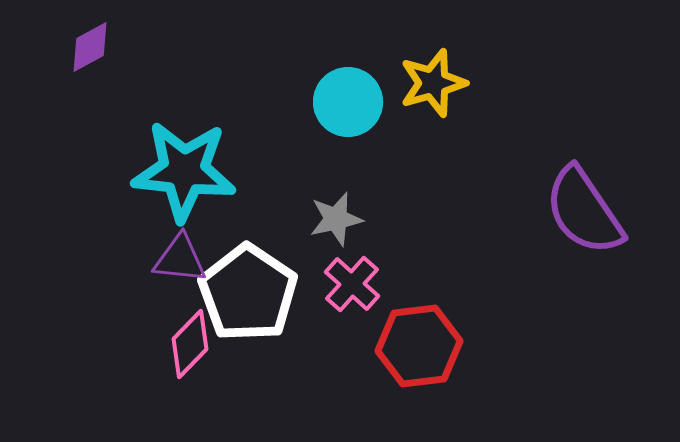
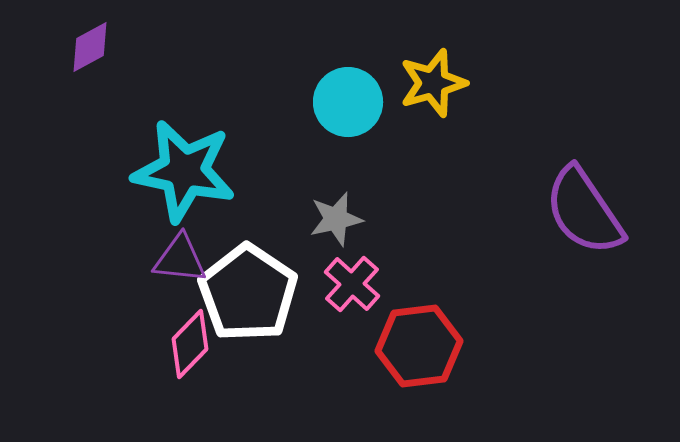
cyan star: rotated 6 degrees clockwise
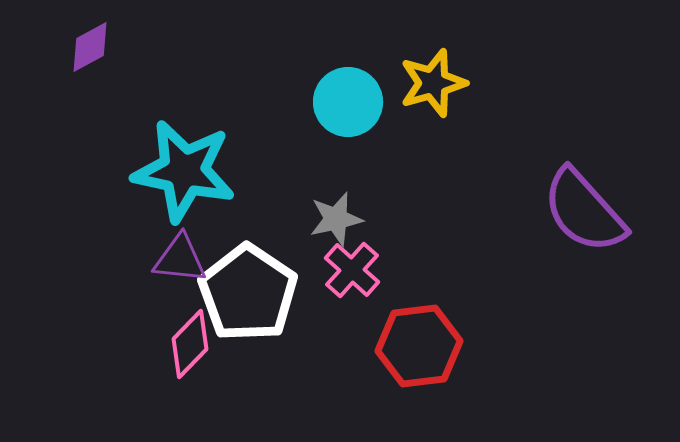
purple semicircle: rotated 8 degrees counterclockwise
pink cross: moved 14 px up
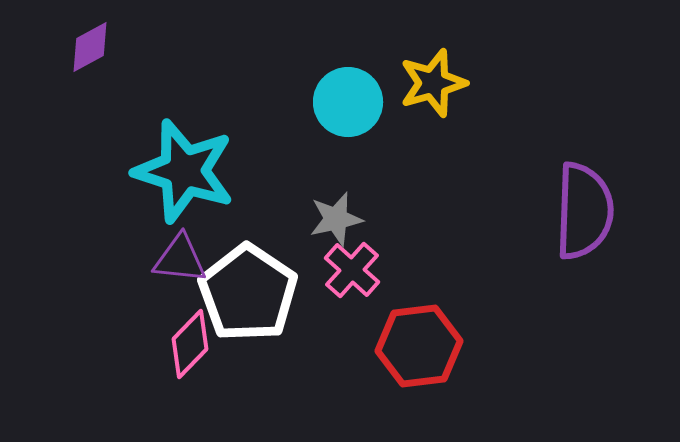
cyan star: rotated 6 degrees clockwise
purple semicircle: rotated 136 degrees counterclockwise
